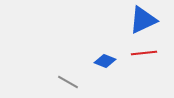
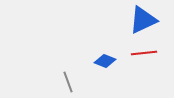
gray line: rotated 40 degrees clockwise
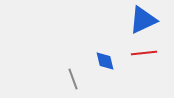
blue diamond: rotated 55 degrees clockwise
gray line: moved 5 px right, 3 px up
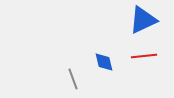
red line: moved 3 px down
blue diamond: moved 1 px left, 1 px down
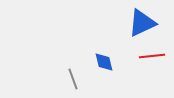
blue triangle: moved 1 px left, 3 px down
red line: moved 8 px right
